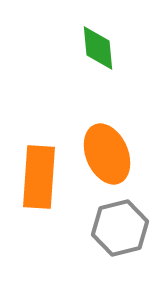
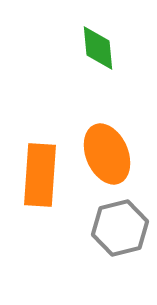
orange rectangle: moved 1 px right, 2 px up
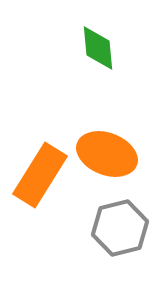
orange ellipse: rotated 46 degrees counterclockwise
orange rectangle: rotated 28 degrees clockwise
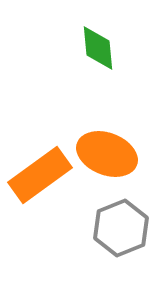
orange rectangle: rotated 22 degrees clockwise
gray hexagon: moved 1 px right; rotated 8 degrees counterclockwise
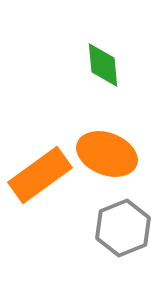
green diamond: moved 5 px right, 17 px down
gray hexagon: moved 2 px right
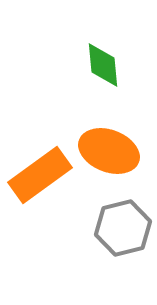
orange ellipse: moved 2 px right, 3 px up
gray hexagon: rotated 8 degrees clockwise
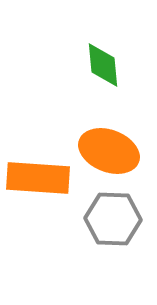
orange rectangle: moved 2 px left, 3 px down; rotated 40 degrees clockwise
gray hexagon: moved 10 px left, 9 px up; rotated 16 degrees clockwise
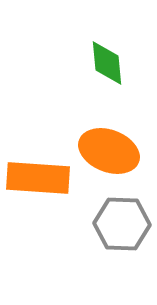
green diamond: moved 4 px right, 2 px up
gray hexagon: moved 9 px right, 5 px down
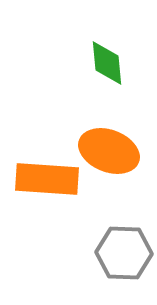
orange rectangle: moved 9 px right, 1 px down
gray hexagon: moved 2 px right, 29 px down
